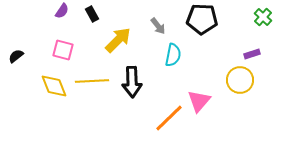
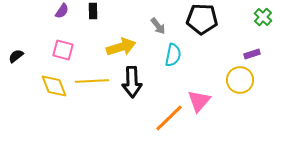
black rectangle: moved 1 px right, 3 px up; rotated 28 degrees clockwise
yellow arrow: moved 3 px right, 7 px down; rotated 28 degrees clockwise
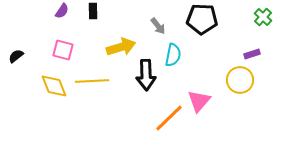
black arrow: moved 14 px right, 7 px up
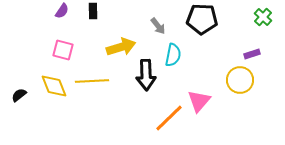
black semicircle: moved 3 px right, 39 px down
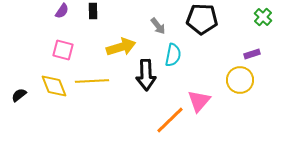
orange line: moved 1 px right, 2 px down
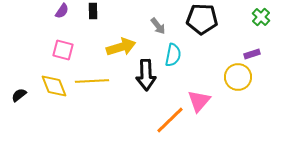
green cross: moved 2 px left
yellow circle: moved 2 px left, 3 px up
